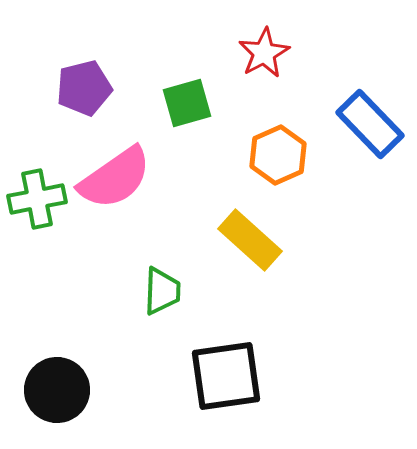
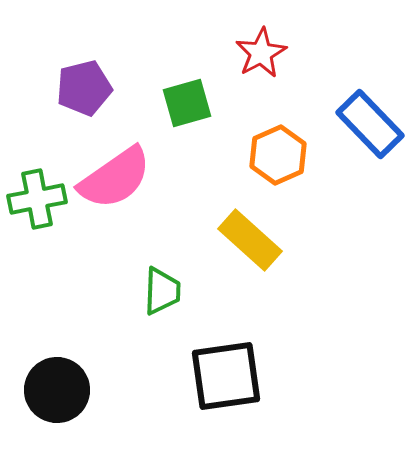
red star: moved 3 px left
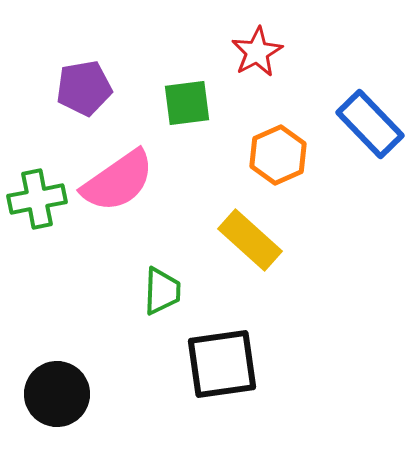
red star: moved 4 px left, 1 px up
purple pentagon: rotated 4 degrees clockwise
green square: rotated 9 degrees clockwise
pink semicircle: moved 3 px right, 3 px down
black square: moved 4 px left, 12 px up
black circle: moved 4 px down
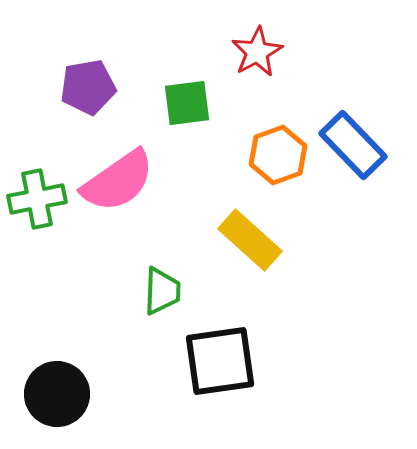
purple pentagon: moved 4 px right, 1 px up
blue rectangle: moved 17 px left, 21 px down
orange hexagon: rotated 4 degrees clockwise
black square: moved 2 px left, 3 px up
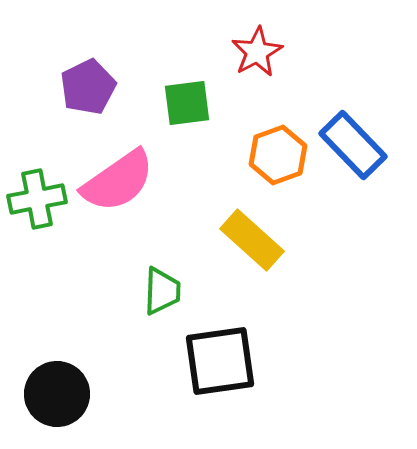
purple pentagon: rotated 16 degrees counterclockwise
yellow rectangle: moved 2 px right
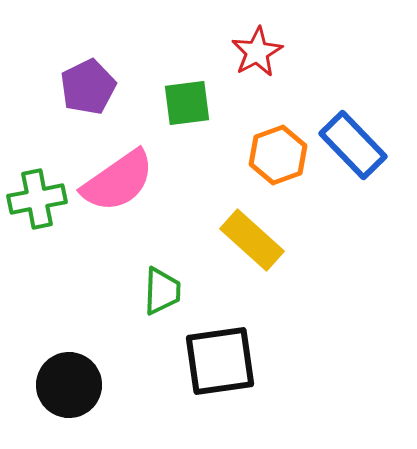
black circle: moved 12 px right, 9 px up
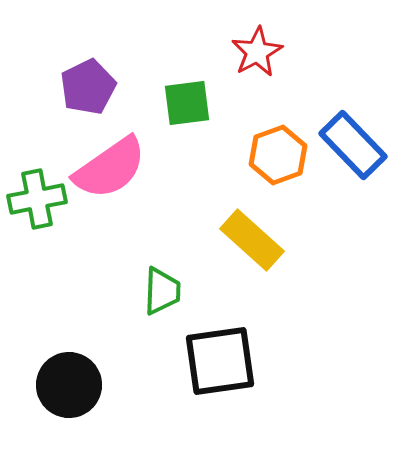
pink semicircle: moved 8 px left, 13 px up
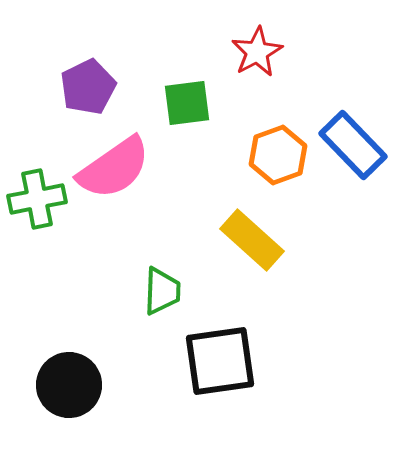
pink semicircle: moved 4 px right
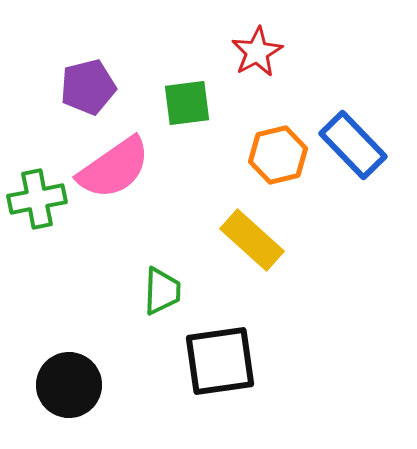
purple pentagon: rotated 12 degrees clockwise
orange hexagon: rotated 6 degrees clockwise
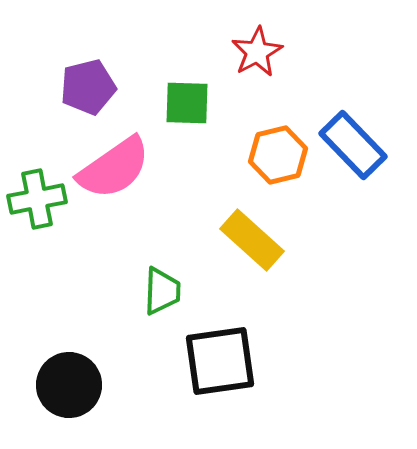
green square: rotated 9 degrees clockwise
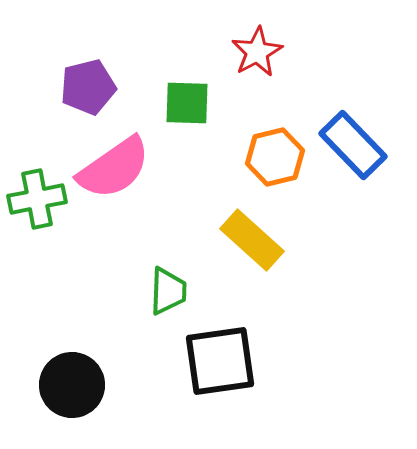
orange hexagon: moved 3 px left, 2 px down
green trapezoid: moved 6 px right
black circle: moved 3 px right
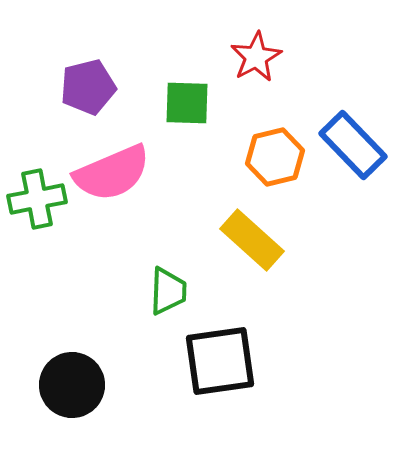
red star: moved 1 px left, 5 px down
pink semicircle: moved 2 px left, 5 px down; rotated 12 degrees clockwise
